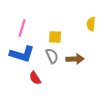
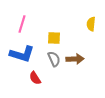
pink line: moved 4 px up
yellow square: moved 1 px left, 1 px down
gray semicircle: moved 2 px right, 3 px down
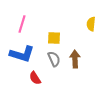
brown arrow: rotated 90 degrees counterclockwise
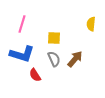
brown arrow: rotated 42 degrees clockwise
red semicircle: moved 3 px up
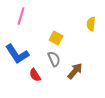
pink line: moved 1 px left, 8 px up
yellow square: moved 2 px right; rotated 24 degrees clockwise
blue L-shape: moved 5 px left; rotated 40 degrees clockwise
brown arrow: moved 12 px down
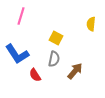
gray semicircle: rotated 35 degrees clockwise
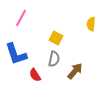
pink line: moved 2 px down; rotated 12 degrees clockwise
blue L-shape: moved 1 px left; rotated 15 degrees clockwise
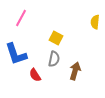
yellow semicircle: moved 4 px right, 2 px up
brown arrow: rotated 24 degrees counterclockwise
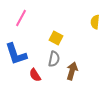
brown arrow: moved 3 px left
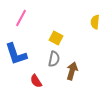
red semicircle: moved 1 px right, 6 px down
